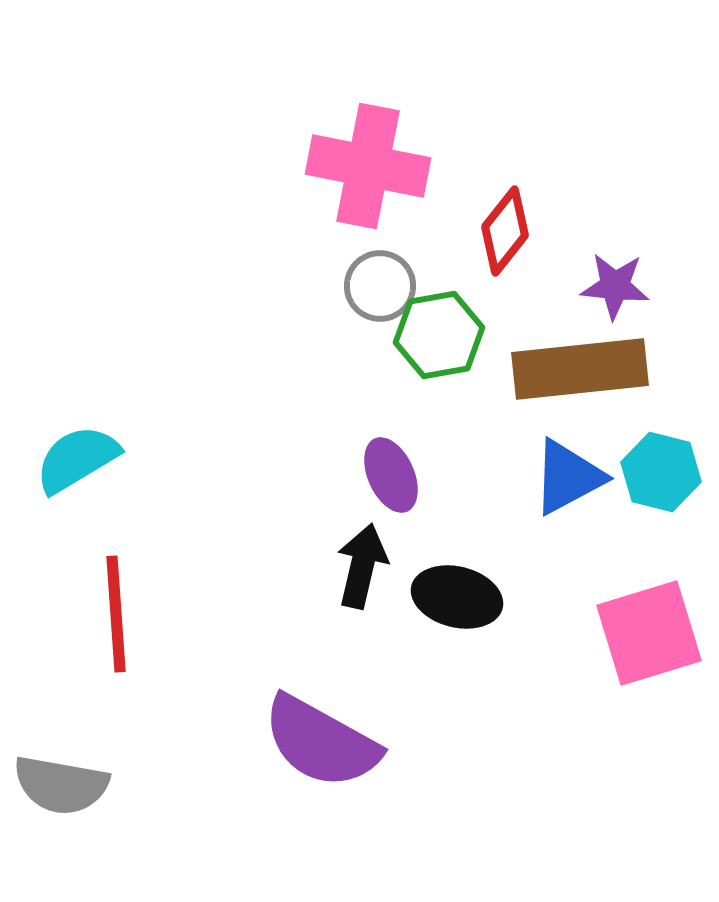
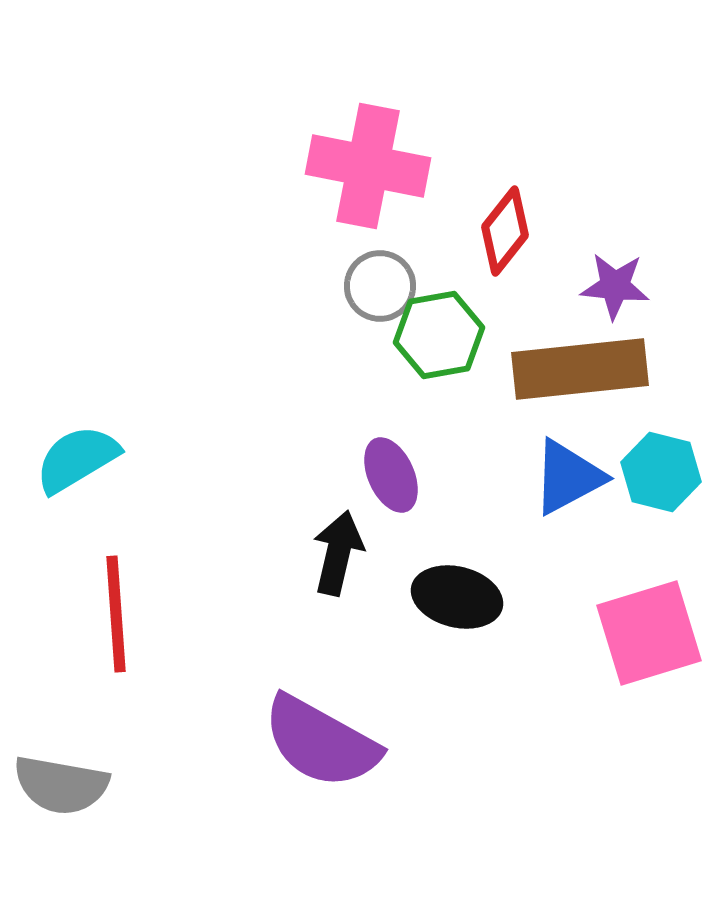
black arrow: moved 24 px left, 13 px up
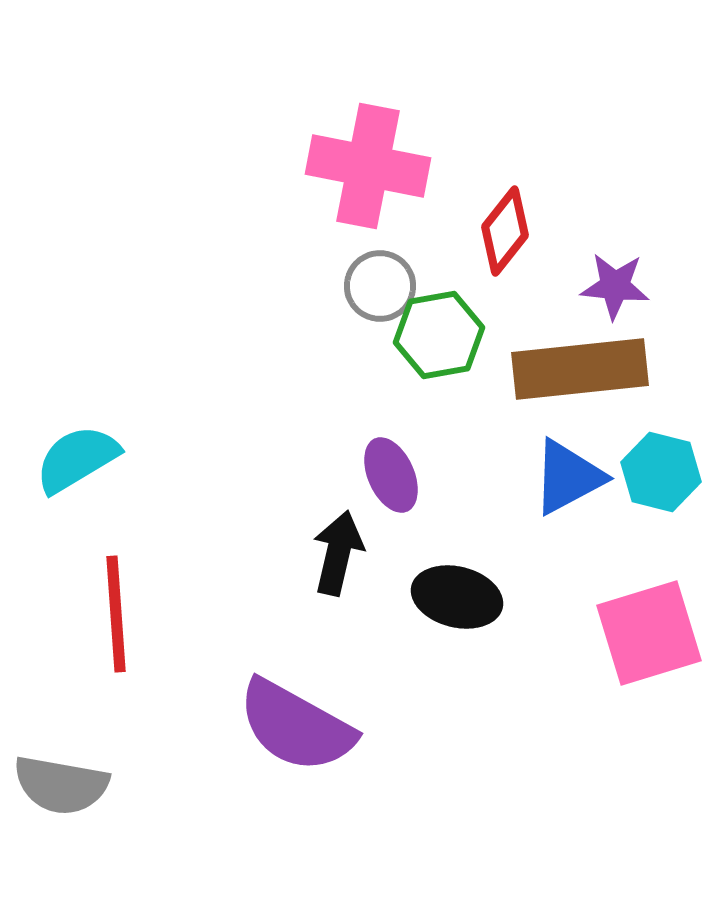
purple semicircle: moved 25 px left, 16 px up
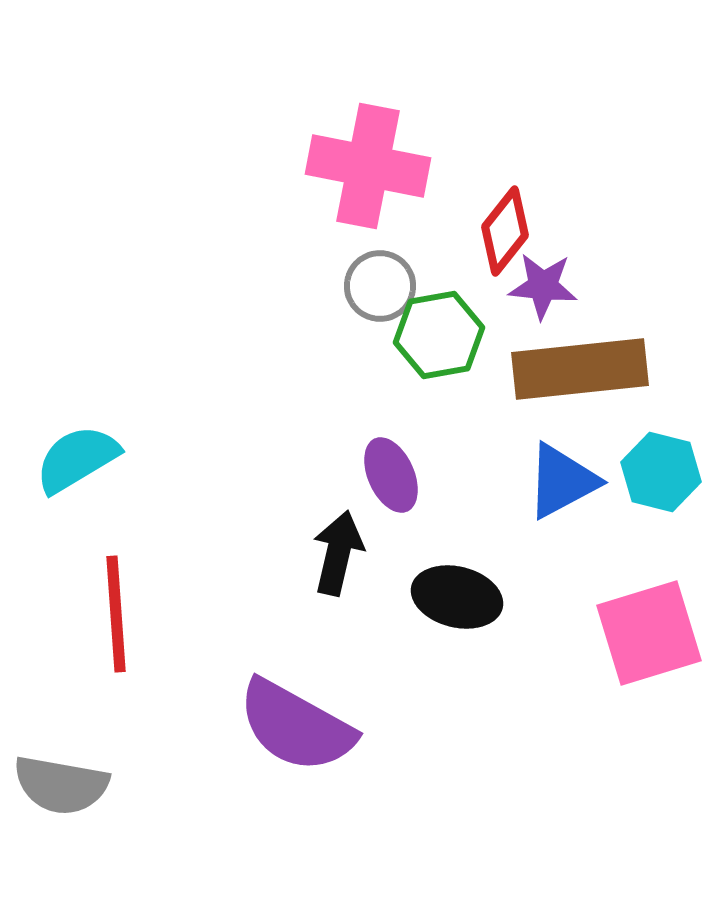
purple star: moved 72 px left
blue triangle: moved 6 px left, 4 px down
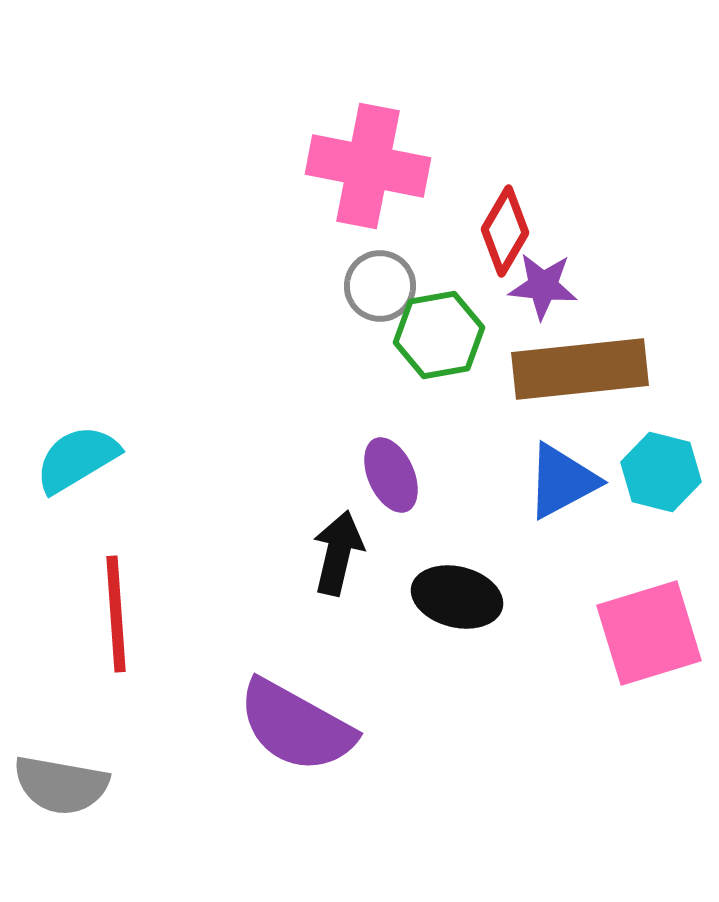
red diamond: rotated 8 degrees counterclockwise
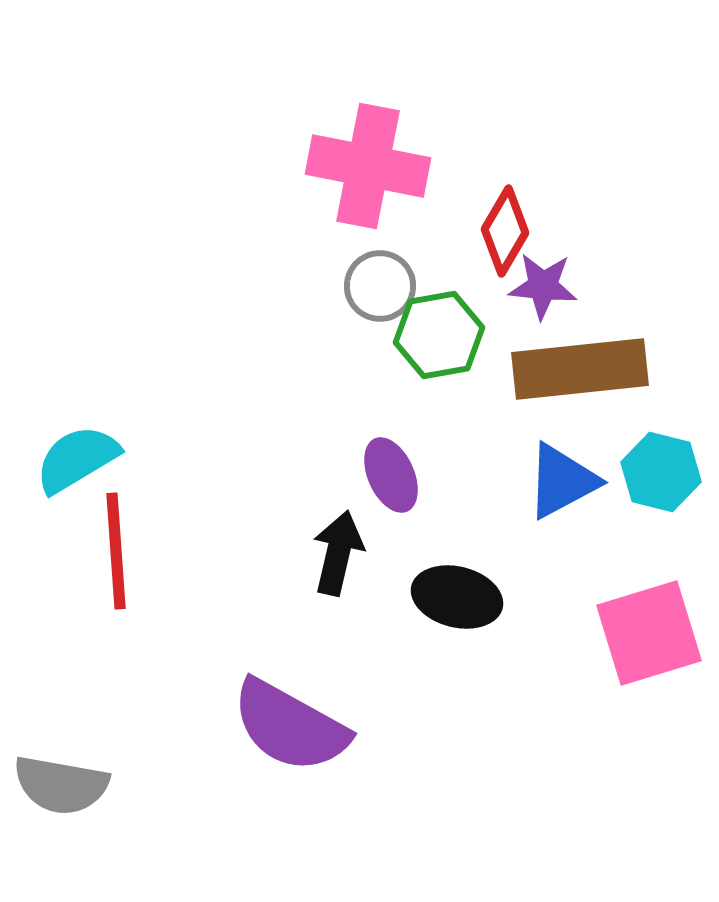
red line: moved 63 px up
purple semicircle: moved 6 px left
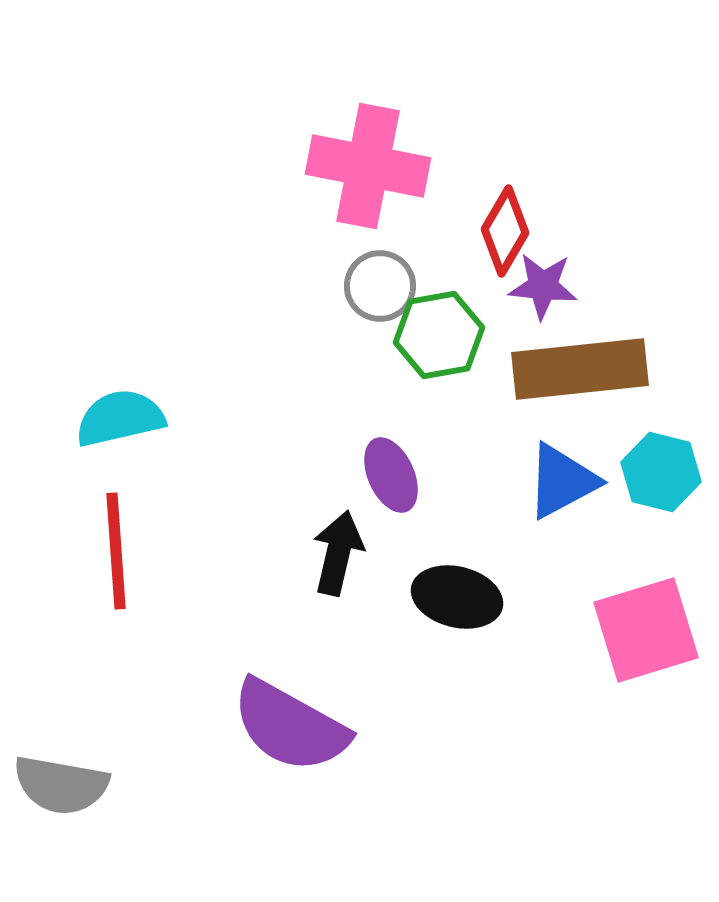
cyan semicircle: moved 43 px right, 41 px up; rotated 18 degrees clockwise
pink square: moved 3 px left, 3 px up
